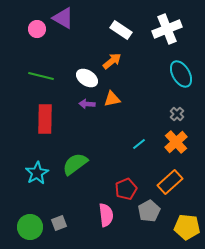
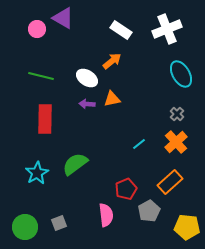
green circle: moved 5 px left
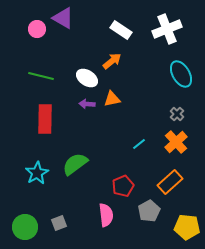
red pentagon: moved 3 px left, 3 px up
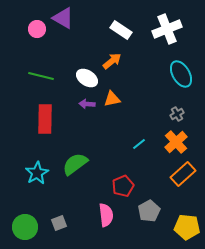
gray cross: rotated 16 degrees clockwise
orange rectangle: moved 13 px right, 8 px up
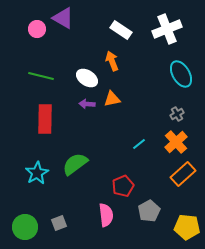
orange arrow: rotated 72 degrees counterclockwise
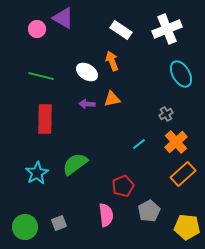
white ellipse: moved 6 px up
gray cross: moved 11 px left
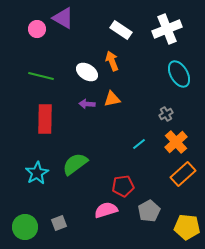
cyan ellipse: moved 2 px left
red pentagon: rotated 15 degrees clockwise
pink semicircle: moved 5 px up; rotated 100 degrees counterclockwise
